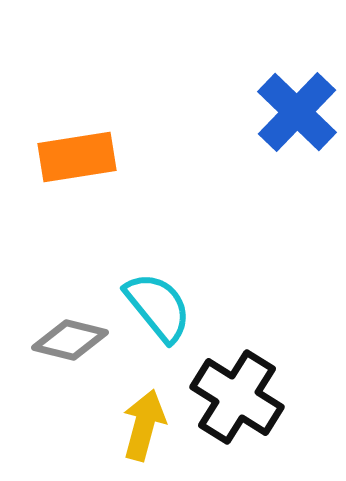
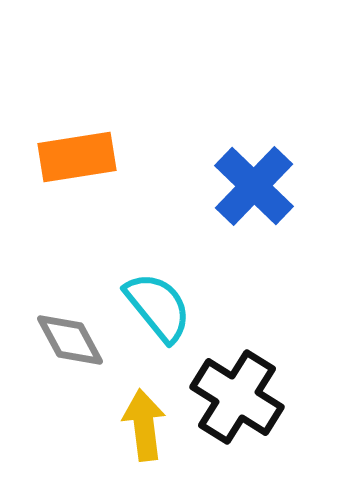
blue cross: moved 43 px left, 74 px down
gray diamond: rotated 48 degrees clockwise
yellow arrow: rotated 22 degrees counterclockwise
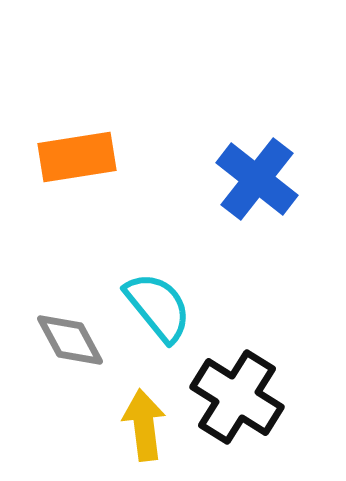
blue cross: moved 3 px right, 7 px up; rotated 6 degrees counterclockwise
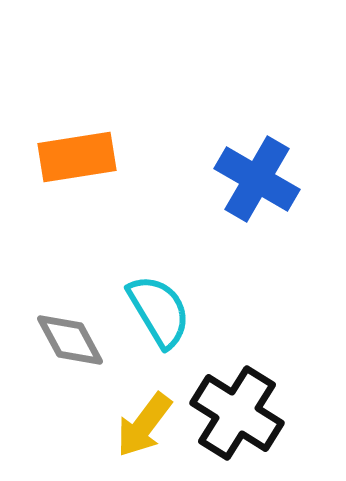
blue cross: rotated 8 degrees counterclockwise
cyan semicircle: moved 1 px right, 4 px down; rotated 8 degrees clockwise
black cross: moved 16 px down
yellow arrow: rotated 136 degrees counterclockwise
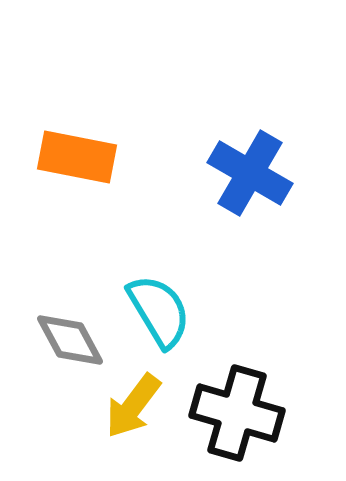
orange rectangle: rotated 20 degrees clockwise
blue cross: moved 7 px left, 6 px up
black cross: rotated 16 degrees counterclockwise
yellow arrow: moved 11 px left, 19 px up
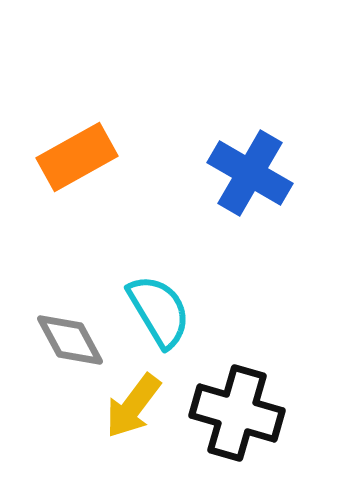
orange rectangle: rotated 40 degrees counterclockwise
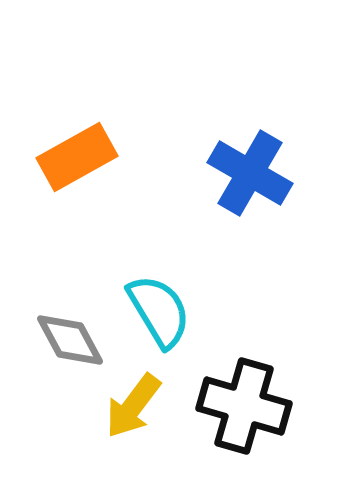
black cross: moved 7 px right, 7 px up
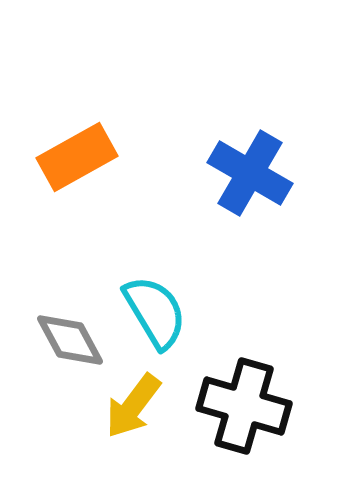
cyan semicircle: moved 4 px left, 1 px down
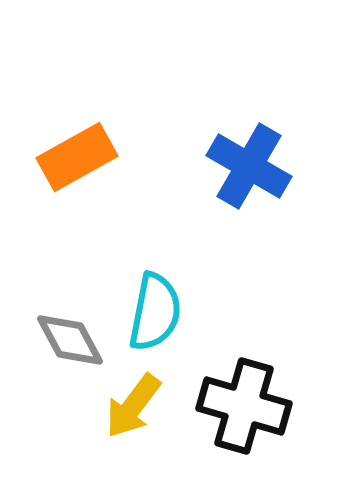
blue cross: moved 1 px left, 7 px up
cyan semicircle: rotated 42 degrees clockwise
